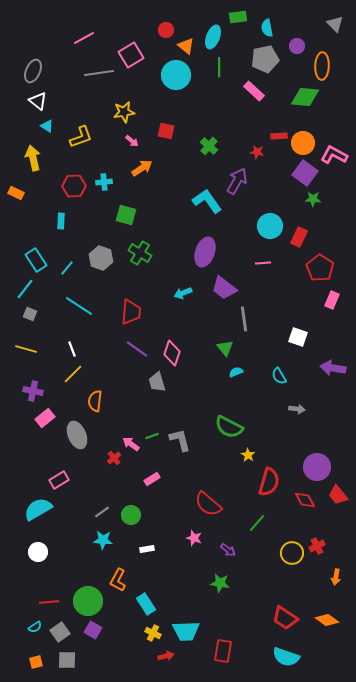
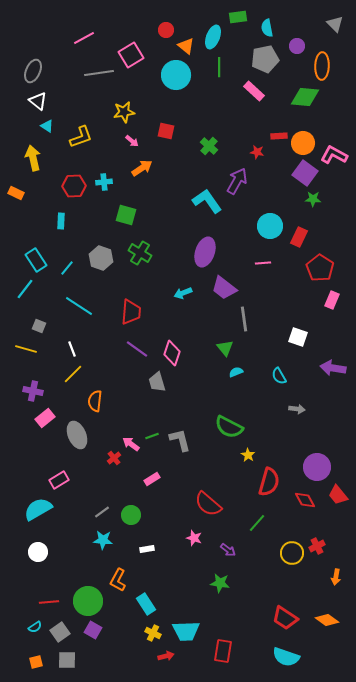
gray square at (30, 314): moved 9 px right, 12 px down
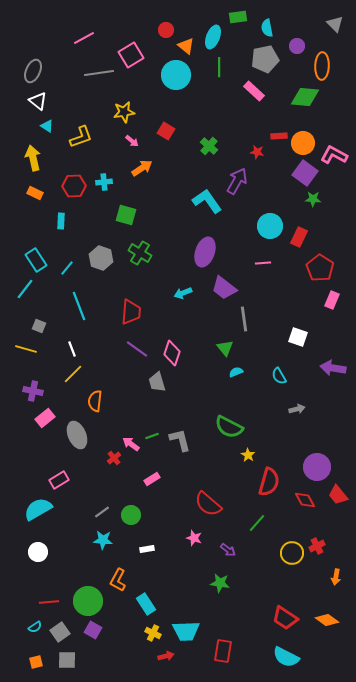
red square at (166, 131): rotated 18 degrees clockwise
orange rectangle at (16, 193): moved 19 px right
cyan line at (79, 306): rotated 36 degrees clockwise
gray arrow at (297, 409): rotated 21 degrees counterclockwise
cyan semicircle at (286, 657): rotated 8 degrees clockwise
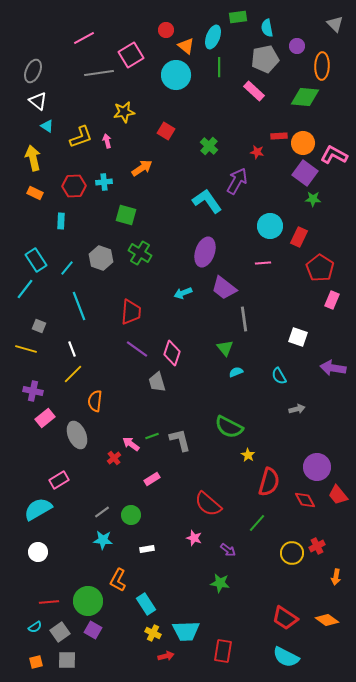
pink arrow at (132, 141): moved 25 px left; rotated 144 degrees counterclockwise
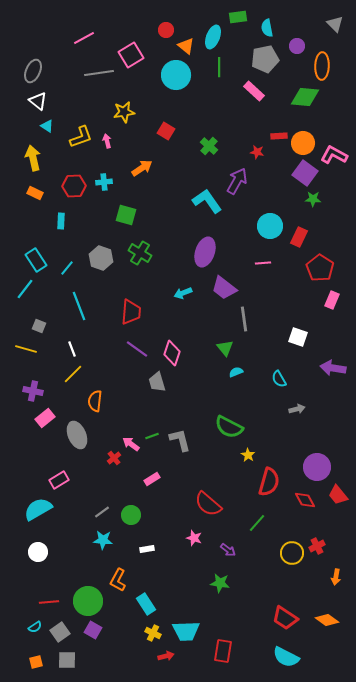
cyan semicircle at (279, 376): moved 3 px down
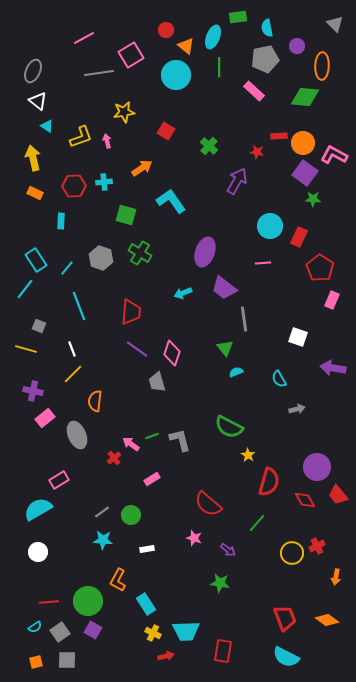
cyan L-shape at (207, 201): moved 36 px left
red trapezoid at (285, 618): rotated 144 degrees counterclockwise
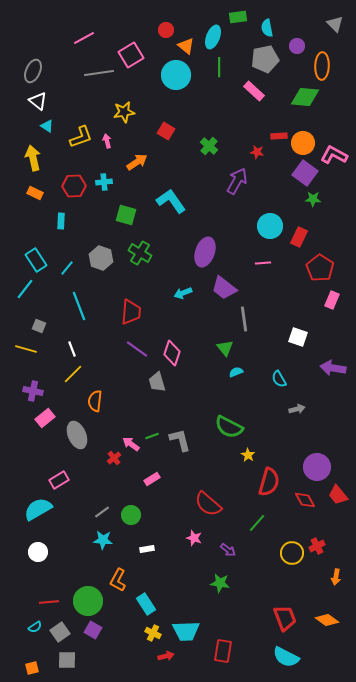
orange arrow at (142, 168): moved 5 px left, 6 px up
orange square at (36, 662): moved 4 px left, 6 px down
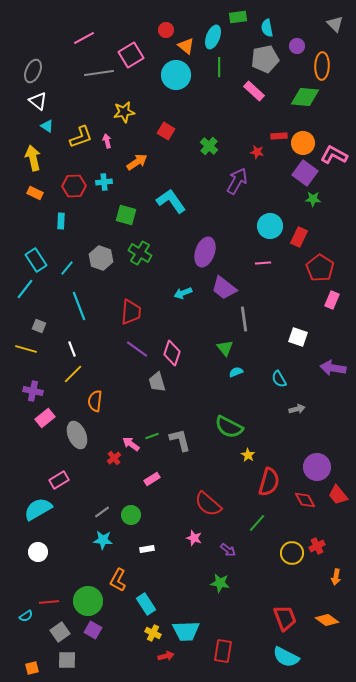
cyan semicircle at (35, 627): moved 9 px left, 11 px up
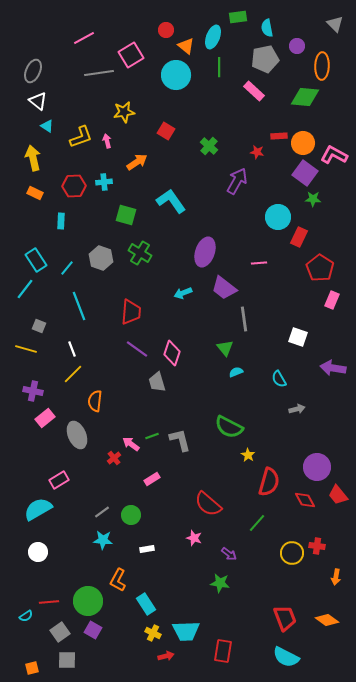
cyan circle at (270, 226): moved 8 px right, 9 px up
pink line at (263, 263): moved 4 px left
red cross at (317, 546): rotated 35 degrees clockwise
purple arrow at (228, 550): moved 1 px right, 4 px down
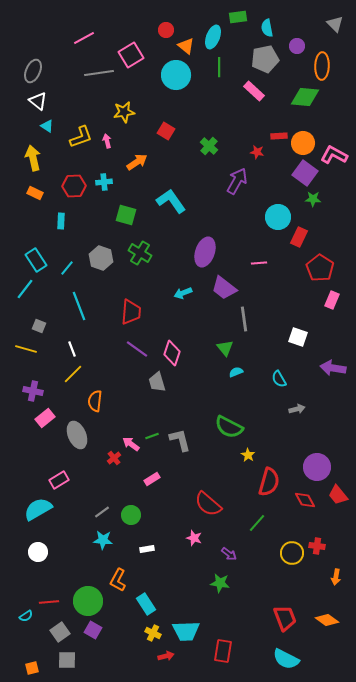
cyan semicircle at (286, 657): moved 2 px down
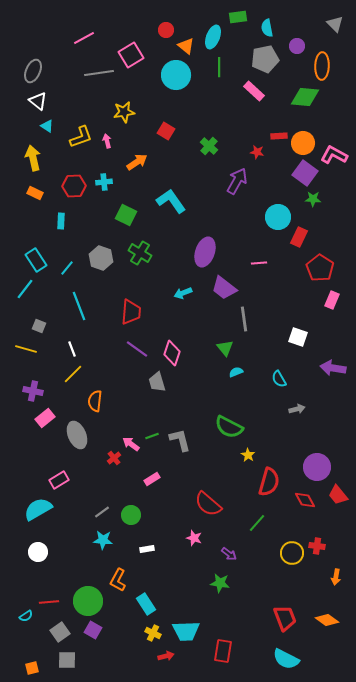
green square at (126, 215): rotated 10 degrees clockwise
